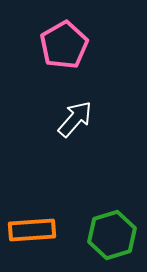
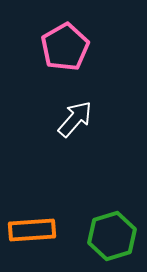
pink pentagon: moved 1 px right, 2 px down
green hexagon: moved 1 px down
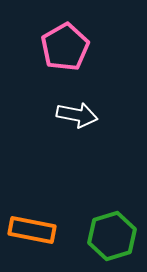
white arrow: moved 2 px right, 4 px up; rotated 60 degrees clockwise
orange rectangle: rotated 15 degrees clockwise
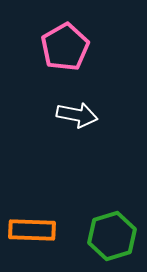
orange rectangle: rotated 9 degrees counterclockwise
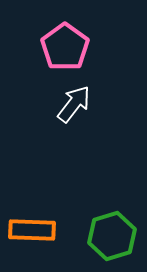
pink pentagon: rotated 6 degrees counterclockwise
white arrow: moved 3 px left, 11 px up; rotated 63 degrees counterclockwise
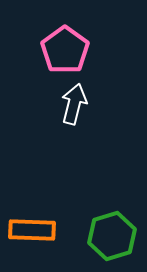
pink pentagon: moved 3 px down
white arrow: rotated 24 degrees counterclockwise
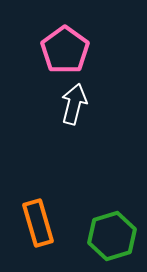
orange rectangle: moved 6 px right, 7 px up; rotated 72 degrees clockwise
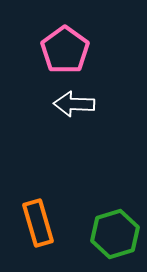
white arrow: rotated 102 degrees counterclockwise
green hexagon: moved 3 px right, 2 px up
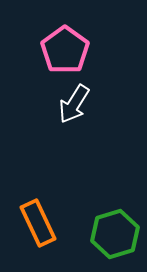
white arrow: rotated 60 degrees counterclockwise
orange rectangle: rotated 9 degrees counterclockwise
